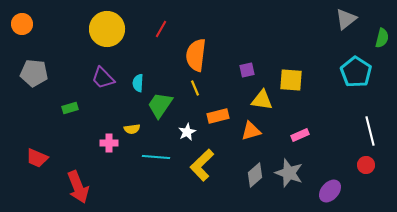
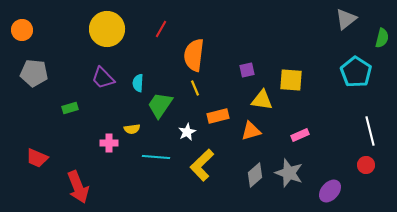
orange circle: moved 6 px down
orange semicircle: moved 2 px left
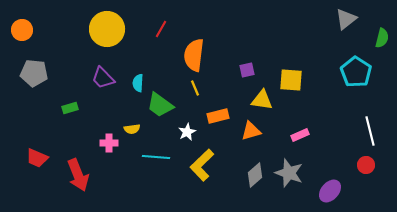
green trapezoid: rotated 88 degrees counterclockwise
red arrow: moved 12 px up
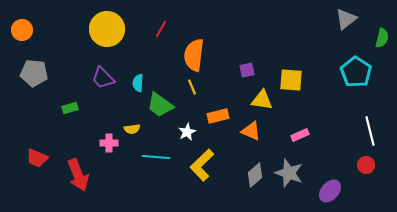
yellow line: moved 3 px left, 1 px up
orange triangle: rotated 40 degrees clockwise
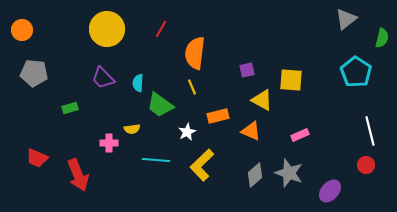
orange semicircle: moved 1 px right, 2 px up
yellow triangle: rotated 20 degrees clockwise
cyan line: moved 3 px down
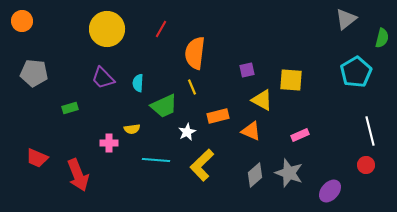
orange circle: moved 9 px up
cyan pentagon: rotated 8 degrees clockwise
green trapezoid: moved 4 px right, 1 px down; rotated 60 degrees counterclockwise
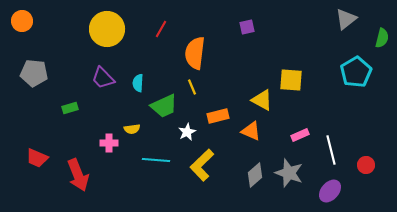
purple square: moved 43 px up
white line: moved 39 px left, 19 px down
